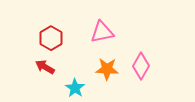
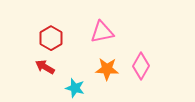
cyan star: rotated 18 degrees counterclockwise
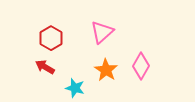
pink triangle: rotated 30 degrees counterclockwise
orange star: moved 1 px left, 1 px down; rotated 30 degrees clockwise
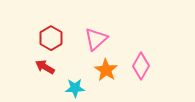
pink triangle: moved 6 px left, 7 px down
cyan star: rotated 18 degrees counterclockwise
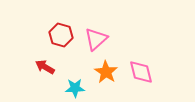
red hexagon: moved 10 px right, 3 px up; rotated 15 degrees counterclockwise
pink diamond: moved 6 px down; rotated 44 degrees counterclockwise
orange star: moved 2 px down
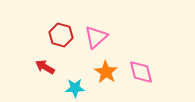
pink triangle: moved 2 px up
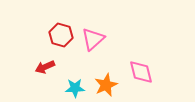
pink triangle: moved 3 px left, 2 px down
red arrow: rotated 54 degrees counterclockwise
orange star: moved 13 px down; rotated 15 degrees clockwise
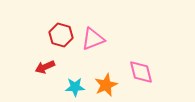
pink triangle: rotated 20 degrees clockwise
cyan star: moved 1 px up
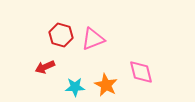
orange star: rotated 20 degrees counterclockwise
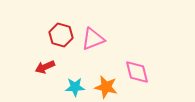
pink diamond: moved 4 px left
orange star: moved 2 px down; rotated 15 degrees counterclockwise
